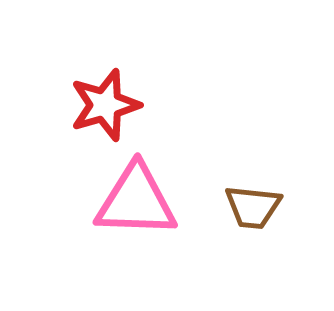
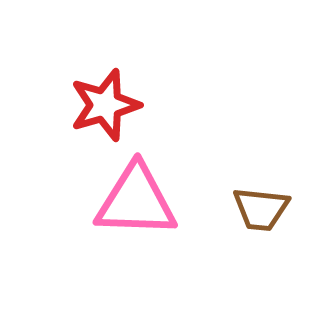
brown trapezoid: moved 8 px right, 2 px down
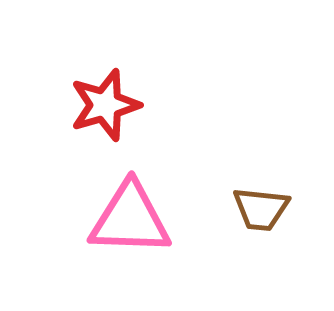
pink triangle: moved 6 px left, 18 px down
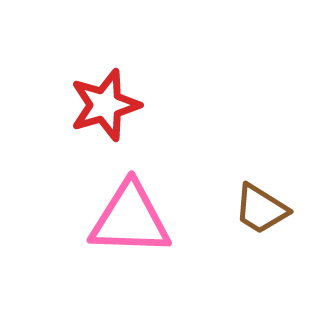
brown trapezoid: rotated 26 degrees clockwise
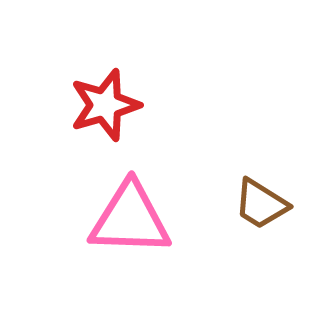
brown trapezoid: moved 5 px up
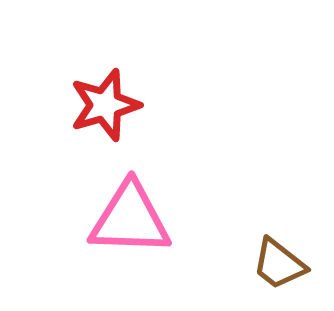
brown trapezoid: moved 18 px right, 60 px down; rotated 6 degrees clockwise
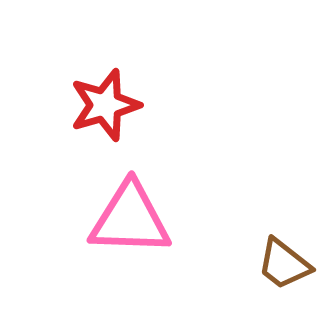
brown trapezoid: moved 5 px right
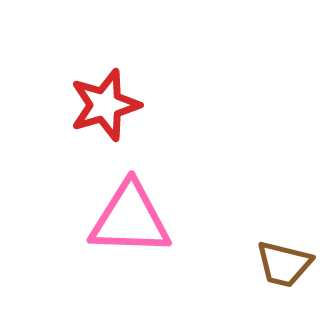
brown trapezoid: rotated 24 degrees counterclockwise
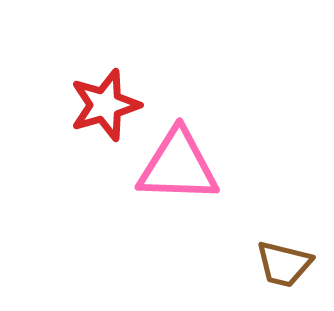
pink triangle: moved 48 px right, 53 px up
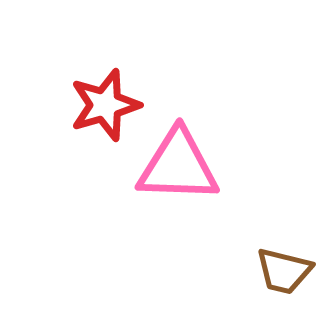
brown trapezoid: moved 7 px down
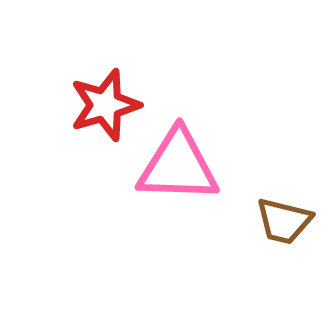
brown trapezoid: moved 50 px up
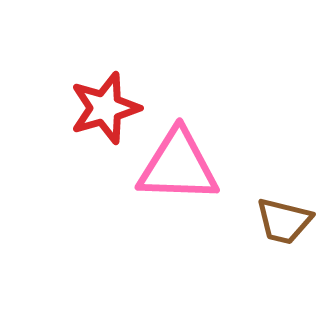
red star: moved 3 px down
